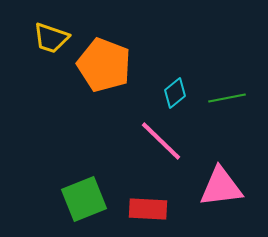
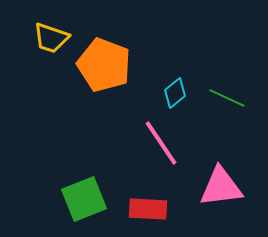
green line: rotated 36 degrees clockwise
pink line: moved 2 px down; rotated 12 degrees clockwise
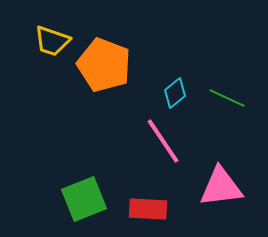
yellow trapezoid: moved 1 px right, 3 px down
pink line: moved 2 px right, 2 px up
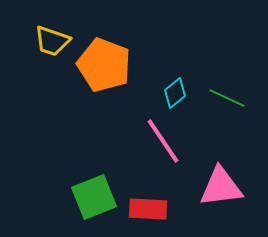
green square: moved 10 px right, 2 px up
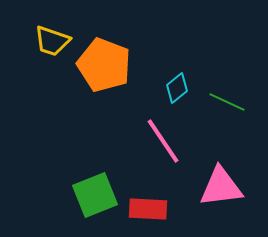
cyan diamond: moved 2 px right, 5 px up
green line: moved 4 px down
green square: moved 1 px right, 2 px up
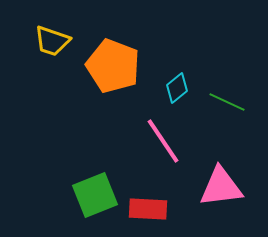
orange pentagon: moved 9 px right, 1 px down
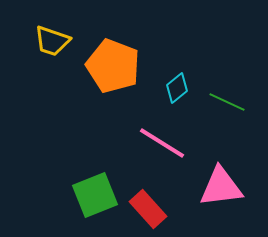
pink line: moved 1 px left, 2 px down; rotated 24 degrees counterclockwise
red rectangle: rotated 45 degrees clockwise
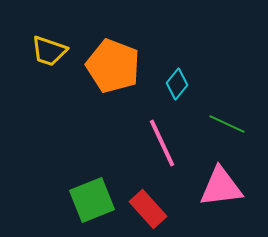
yellow trapezoid: moved 3 px left, 10 px down
cyan diamond: moved 4 px up; rotated 12 degrees counterclockwise
green line: moved 22 px down
pink line: rotated 33 degrees clockwise
green square: moved 3 px left, 5 px down
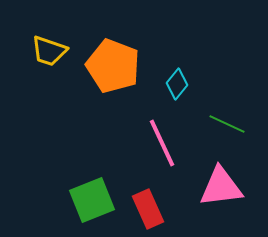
red rectangle: rotated 18 degrees clockwise
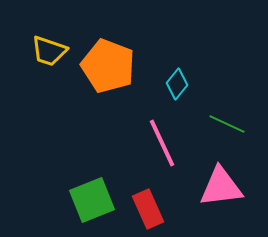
orange pentagon: moved 5 px left
